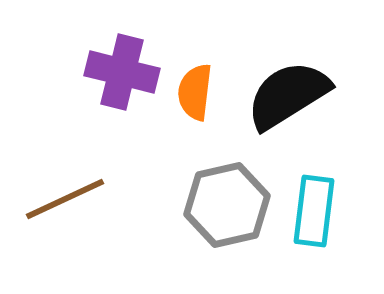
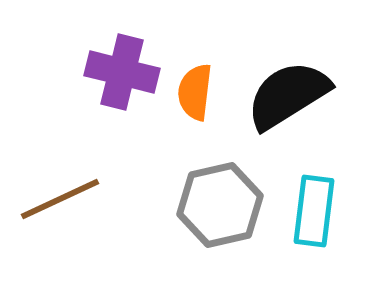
brown line: moved 5 px left
gray hexagon: moved 7 px left
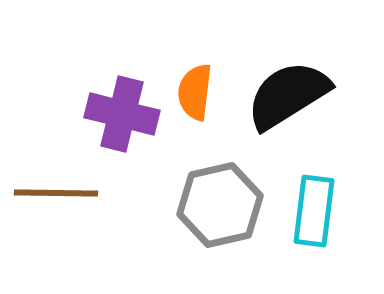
purple cross: moved 42 px down
brown line: moved 4 px left, 6 px up; rotated 26 degrees clockwise
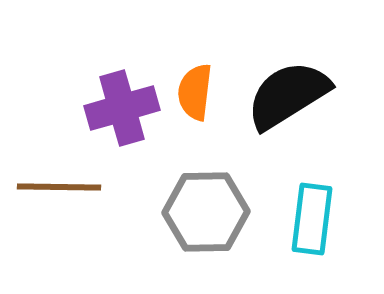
purple cross: moved 6 px up; rotated 30 degrees counterclockwise
brown line: moved 3 px right, 6 px up
gray hexagon: moved 14 px left, 7 px down; rotated 12 degrees clockwise
cyan rectangle: moved 2 px left, 8 px down
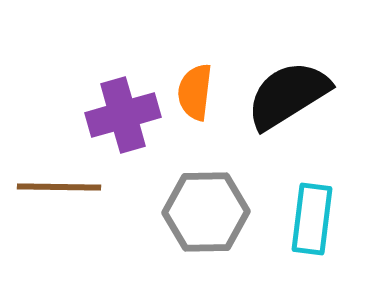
purple cross: moved 1 px right, 7 px down
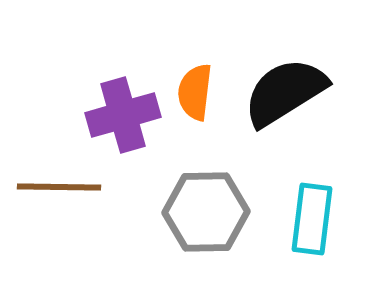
black semicircle: moved 3 px left, 3 px up
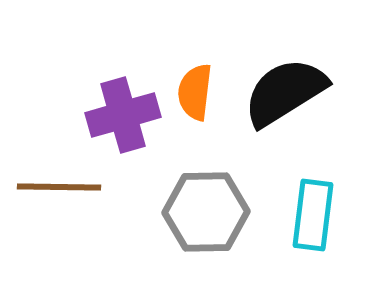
cyan rectangle: moved 1 px right, 4 px up
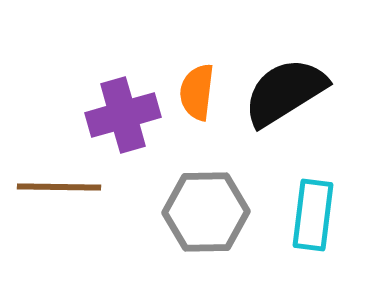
orange semicircle: moved 2 px right
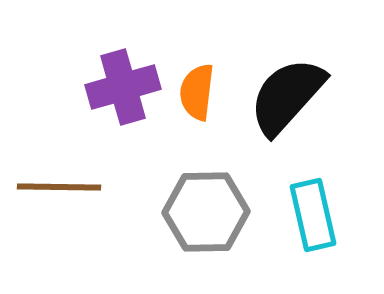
black semicircle: moved 2 px right, 4 px down; rotated 16 degrees counterclockwise
purple cross: moved 28 px up
cyan rectangle: rotated 20 degrees counterclockwise
